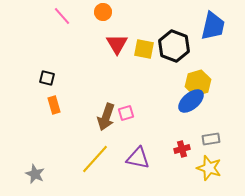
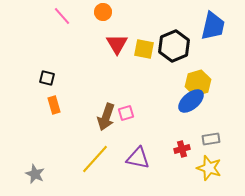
black hexagon: rotated 16 degrees clockwise
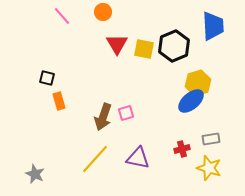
blue trapezoid: rotated 16 degrees counterclockwise
orange rectangle: moved 5 px right, 4 px up
brown arrow: moved 3 px left
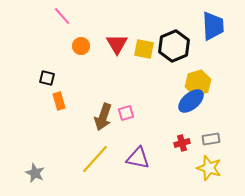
orange circle: moved 22 px left, 34 px down
red cross: moved 6 px up
gray star: moved 1 px up
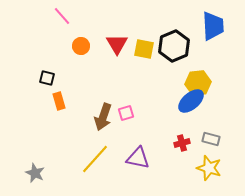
yellow hexagon: rotated 10 degrees clockwise
gray rectangle: rotated 24 degrees clockwise
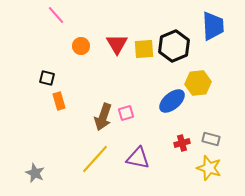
pink line: moved 6 px left, 1 px up
yellow square: rotated 15 degrees counterclockwise
blue ellipse: moved 19 px left
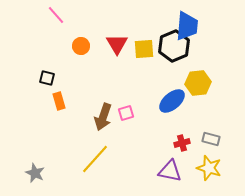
blue trapezoid: moved 26 px left; rotated 8 degrees clockwise
purple triangle: moved 32 px right, 13 px down
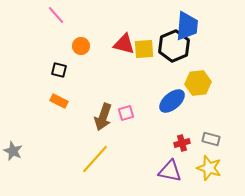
red triangle: moved 7 px right; rotated 45 degrees counterclockwise
black square: moved 12 px right, 8 px up
orange rectangle: rotated 48 degrees counterclockwise
gray star: moved 22 px left, 22 px up
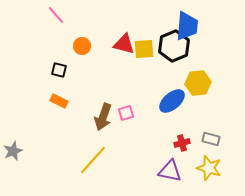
orange circle: moved 1 px right
gray star: rotated 24 degrees clockwise
yellow line: moved 2 px left, 1 px down
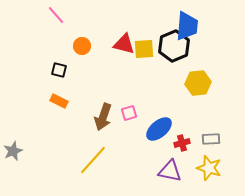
blue ellipse: moved 13 px left, 28 px down
pink square: moved 3 px right
gray rectangle: rotated 18 degrees counterclockwise
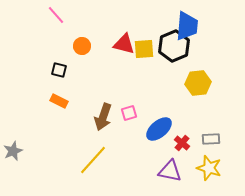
red cross: rotated 35 degrees counterclockwise
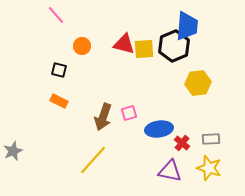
blue ellipse: rotated 32 degrees clockwise
